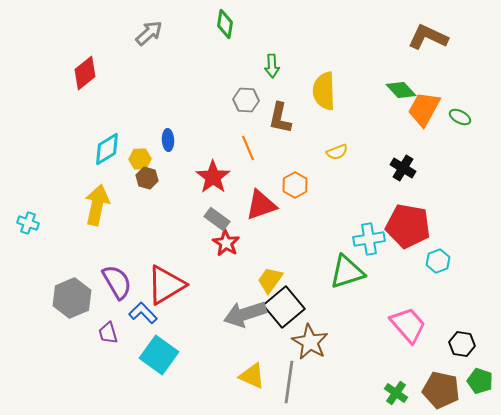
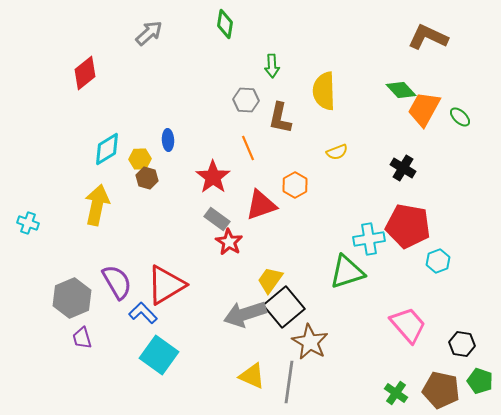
green ellipse at (460, 117): rotated 15 degrees clockwise
red star at (226, 243): moved 3 px right, 1 px up
purple trapezoid at (108, 333): moved 26 px left, 5 px down
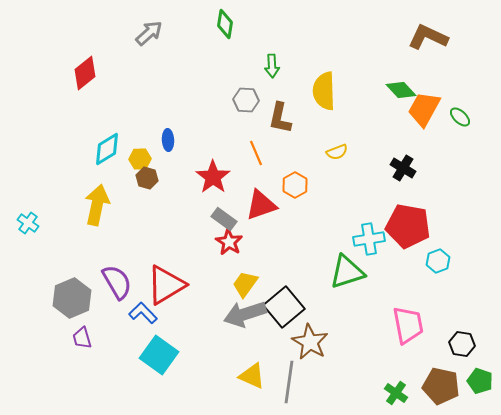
orange line at (248, 148): moved 8 px right, 5 px down
gray rectangle at (217, 219): moved 7 px right
cyan cross at (28, 223): rotated 15 degrees clockwise
yellow trapezoid at (270, 280): moved 25 px left, 4 px down
pink trapezoid at (408, 325): rotated 30 degrees clockwise
brown pentagon at (441, 390): moved 4 px up
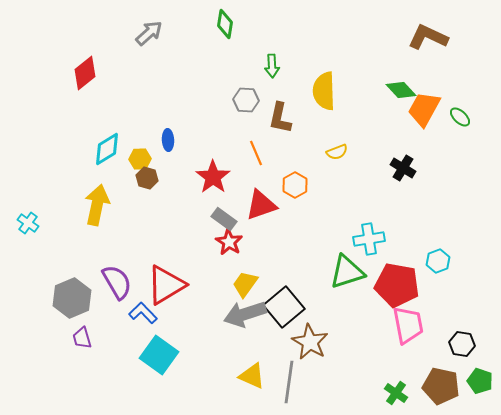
red pentagon at (408, 226): moved 11 px left, 59 px down
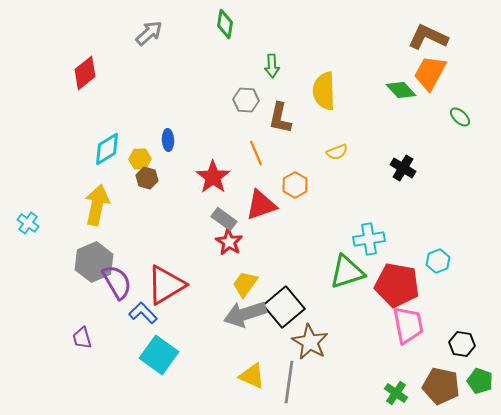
orange trapezoid at (424, 109): moved 6 px right, 36 px up
gray hexagon at (72, 298): moved 22 px right, 36 px up
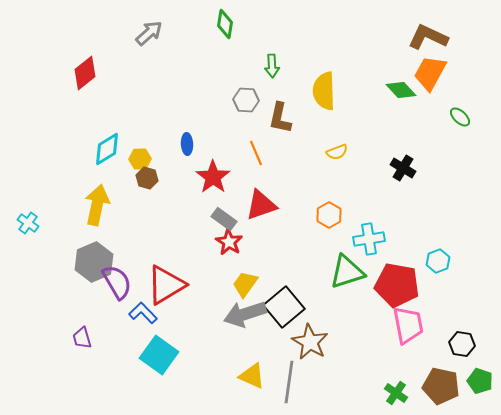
blue ellipse at (168, 140): moved 19 px right, 4 px down
orange hexagon at (295, 185): moved 34 px right, 30 px down
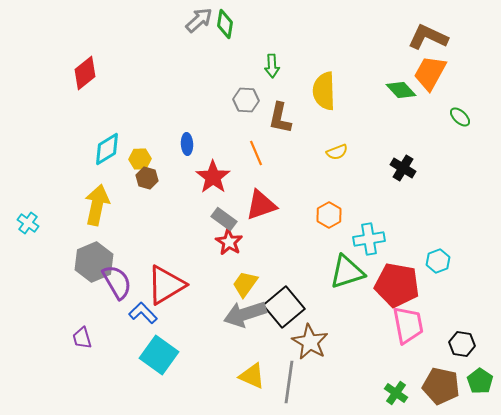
gray arrow at (149, 33): moved 50 px right, 13 px up
green pentagon at (480, 381): rotated 15 degrees clockwise
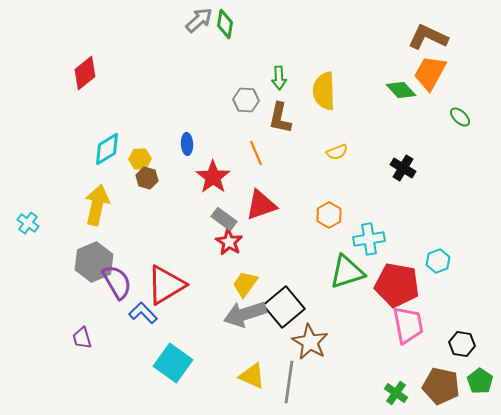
green arrow at (272, 66): moved 7 px right, 12 px down
cyan square at (159, 355): moved 14 px right, 8 px down
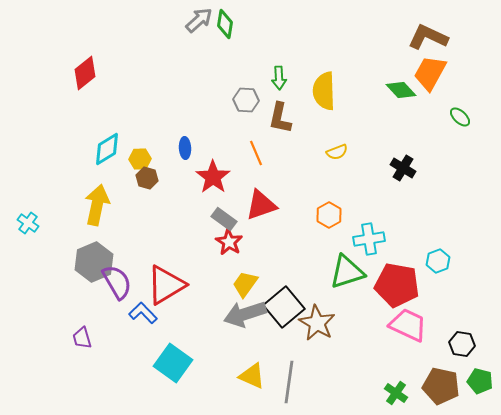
blue ellipse at (187, 144): moved 2 px left, 4 px down
pink trapezoid at (408, 325): rotated 54 degrees counterclockwise
brown star at (310, 342): moved 7 px right, 19 px up
green pentagon at (480, 381): rotated 20 degrees counterclockwise
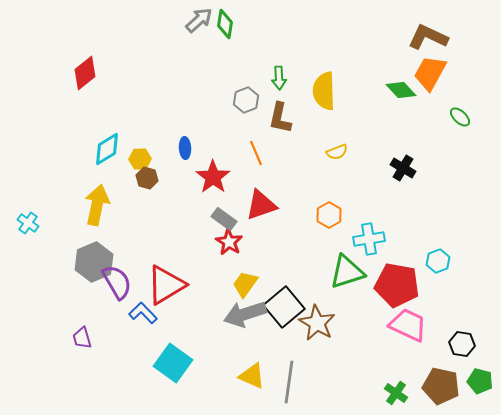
gray hexagon at (246, 100): rotated 25 degrees counterclockwise
